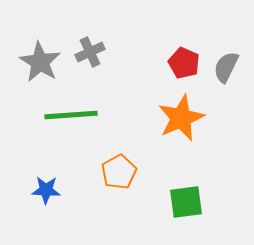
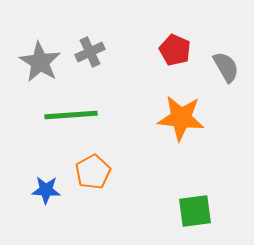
red pentagon: moved 9 px left, 13 px up
gray semicircle: rotated 124 degrees clockwise
orange star: rotated 30 degrees clockwise
orange pentagon: moved 26 px left
green square: moved 9 px right, 9 px down
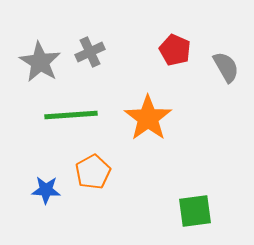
orange star: moved 33 px left; rotated 30 degrees clockwise
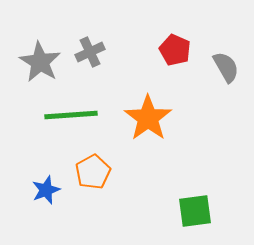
blue star: rotated 24 degrees counterclockwise
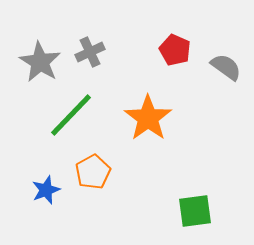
gray semicircle: rotated 24 degrees counterclockwise
green line: rotated 42 degrees counterclockwise
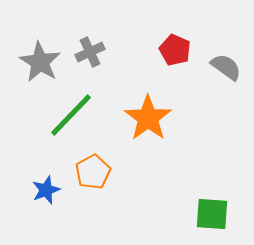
green square: moved 17 px right, 3 px down; rotated 12 degrees clockwise
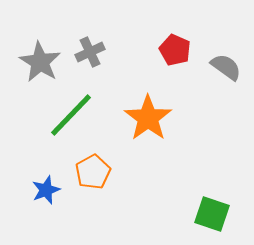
green square: rotated 15 degrees clockwise
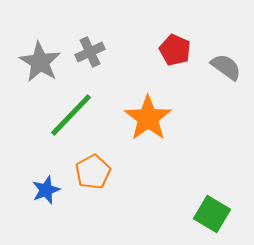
green square: rotated 12 degrees clockwise
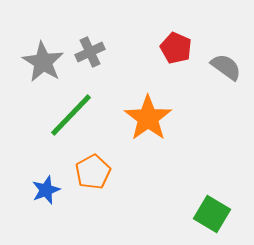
red pentagon: moved 1 px right, 2 px up
gray star: moved 3 px right
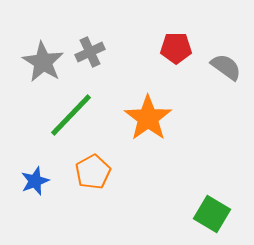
red pentagon: rotated 24 degrees counterclockwise
blue star: moved 11 px left, 9 px up
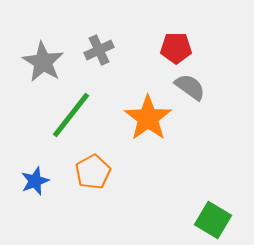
gray cross: moved 9 px right, 2 px up
gray semicircle: moved 36 px left, 20 px down
green line: rotated 6 degrees counterclockwise
green square: moved 1 px right, 6 px down
